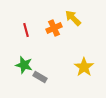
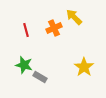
yellow arrow: moved 1 px right, 1 px up
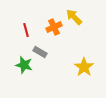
orange cross: moved 1 px up
gray rectangle: moved 25 px up
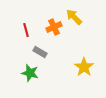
green star: moved 6 px right, 8 px down
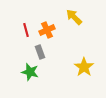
orange cross: moved 7 px left, 3 px down
gray rectangle: rotated 40 degrees clockwise
green star: moved 1 px up
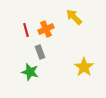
orange cross: moved 1 px left, 1 px up
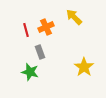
orange cross: moved 2 px up
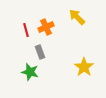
yellow arrow: moved 3 px right
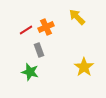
red line: rotated 72 degrees clockwise
gray rectangle: moved 1 px left, 2 px up
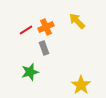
yellow arrow: moved 4 px down
gray rectangle: moved 5 px right, 2 px up
yellow star: moved 3 px left, 18 px down
green star: rotated 30 degrees counterclockwise
